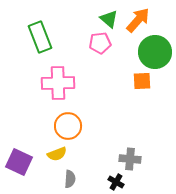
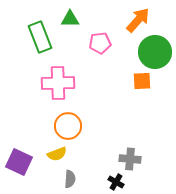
green triangle: moved 39 px left; rotated 42 degrees counterclockwise
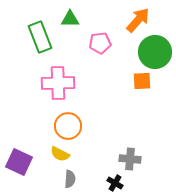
yellow semicircle: moved 3 px right; rotated 48 degrees clockwise
black cross: moved 1 px left, 1 px down
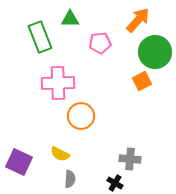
orange square: rotated 24 degrees counterclockwise
orange circle: moved 13 px right, 10 px up
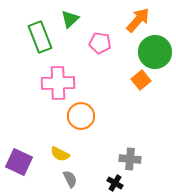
green triangle: rotated 42 degrees counterclockwise
pink pentagon: rotated 15 degrees clockwise
orange square: moved 1 px left, 1 px up; rotated 12 degrees counterclockwise
gray semicircle: rotated 30 degrees counterclockwise
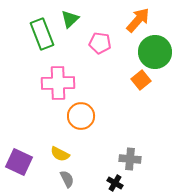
green rectangle: moved 2 px right, 3 px up
gray semicircle: moved 3 px left
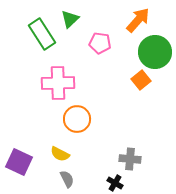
green rectangle: rotated 12 degrees counterclockwise
orange circle: moved 4 px left, 3 px down
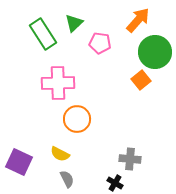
green triangle: moved 4 px right, 4 px down
green rectangle: moved 1 px right
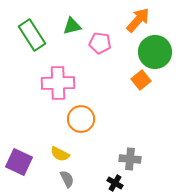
green triangle: moved 2 px left, 3 px down; rotated 30 degrees clockwise
green rectangle: moved 11 px left, 1 px down
orange circle: moved 4 px right
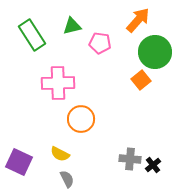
black cross: moved 38 px right, 18 px up; rotated 21 degrees clockwise
